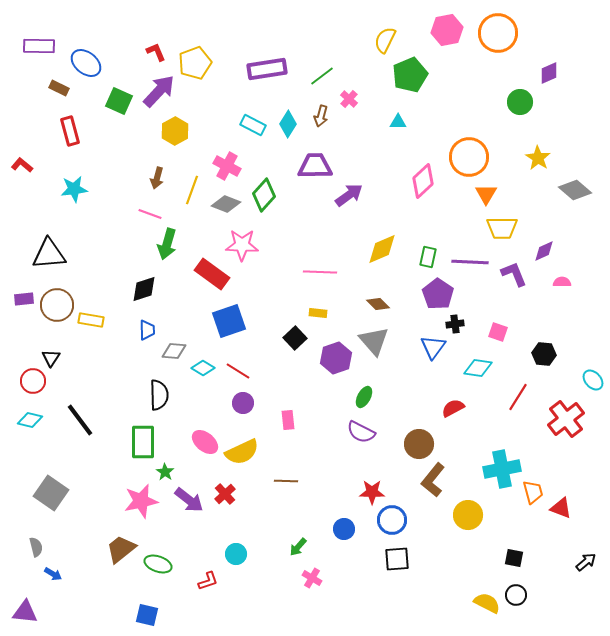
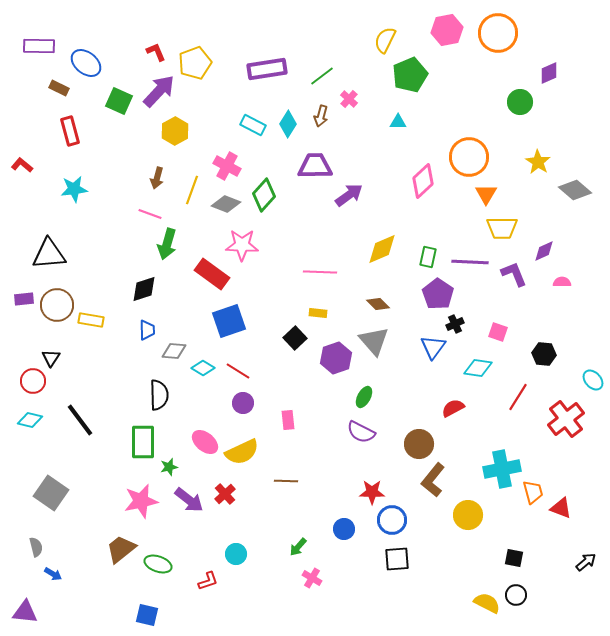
yellow star at (538, 158): moved 4 px down
black cross at (455, 324): rotated 18 degrees counterclockwise
green star at (165, 472): moved 4 px right, 5 px up; rotated 24 degrees clockwise
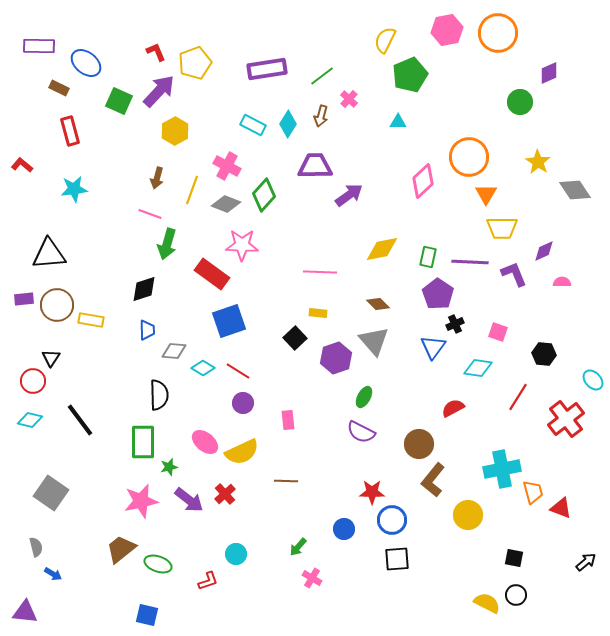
gray diamond at (575, 190): rotated 16 degrees clockwise
yellow diamond at (382, 249): rotated 12 degrees clockwise
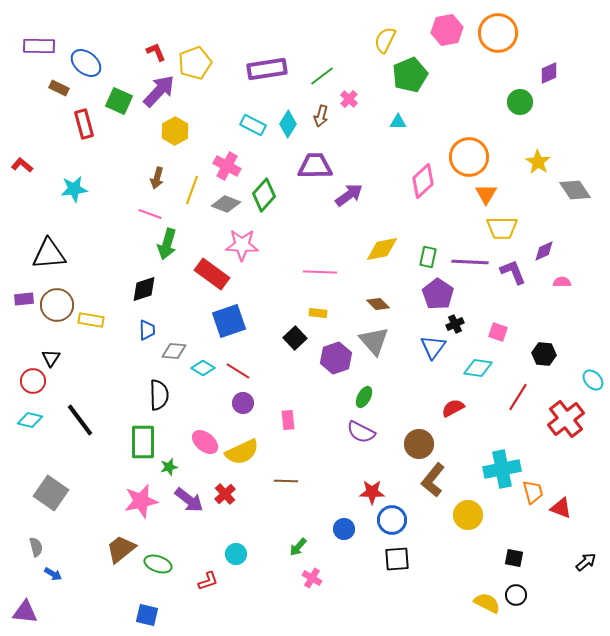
red rectangle at (70, 131): moved 14 px right, 7 px up
purple L-shape at (514, 274): moved 1 px left, 2 px up
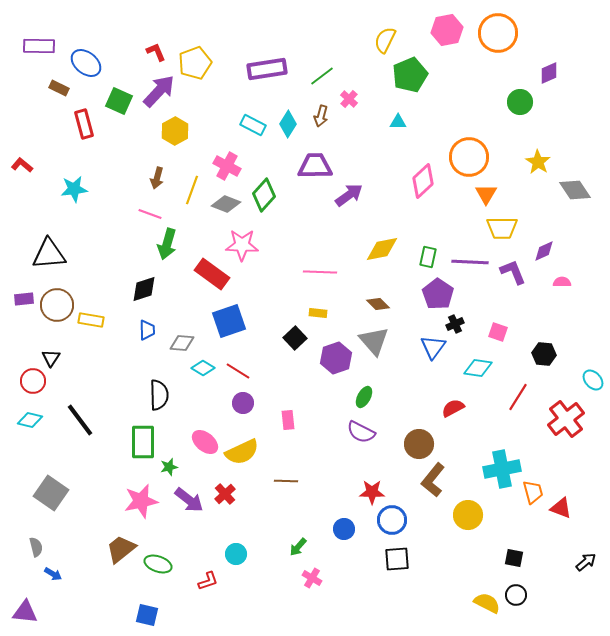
gray diamond at (174, 351): moved 8 px right, 8 px up
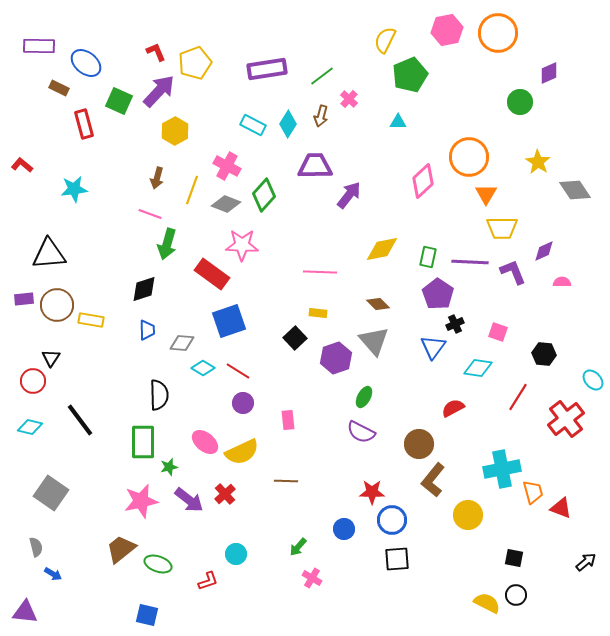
purple arrow at (349, 195): rotated 16 degrees counterclockwise
cyan diamond at (30, 420): moved 7 px down
